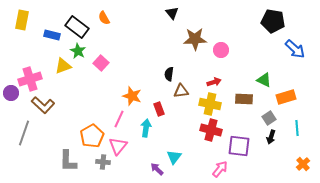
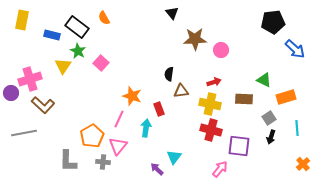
black pentagon: moved 1 px down; rotated 15 degrees counterclockwise
yellow triangle: rotated 36 degrees counterclockwise
gray line: rotated 60 degrees clockwise
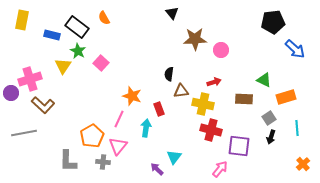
yellow cross: moved 7 px left
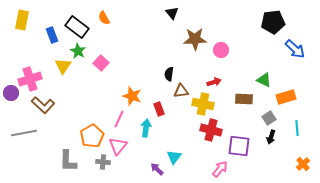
blue rectangle: rotated 56 degrees clockwise
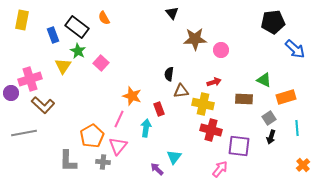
blue rectangle: moved 1 px right
orange cross: moved 1 px down
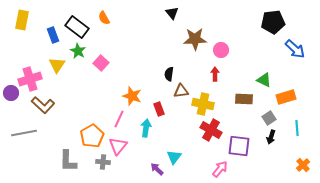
yellow triangle: moved 6 px left, 1 px up
red arrow: moved 1 px right, 8 px up; rotated 72 degrees counterclockwise
red cross: rotated 15 degrees clockwise
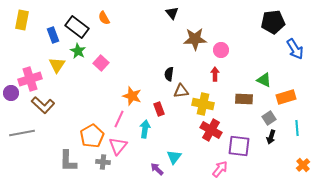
blue arrow: rotated 15 degrees clockwise
cyan arrow: moved 1 px left, 1 px down
gray line: moved 2 px left
